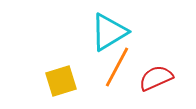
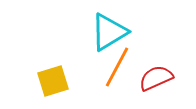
yellow square: moved 8 px left
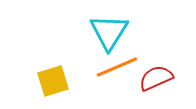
cyan triangle: rotated 27 degrees counterclockwise
orange line: rotated 39 degrees clockwise
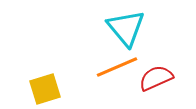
cyan triangle: moved 17 px right, 4 px up; rotated 12 degrees counterclockwise
yellow square: moved 8 px left, 8 px down
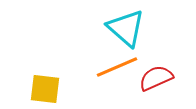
cyan triangle: rotated 9 degrees counterclockwise
yellow square: rotated 24 degrees clockwise
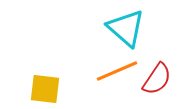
orange line: moved 4 px down
red semicircle: moved 1 px right, 1 px down; rotated 148 degrees clockwise
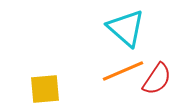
orange line: moved 6 px right
yellow square: rotated 12 degrees counterclockwise
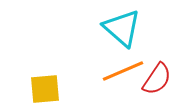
cyan triangle: moved 4 px left
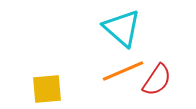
red semicircle: moved 1 px down
yellow square: moved 2 px right
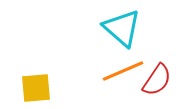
yellow square: moved 11 px left, 1 px up
